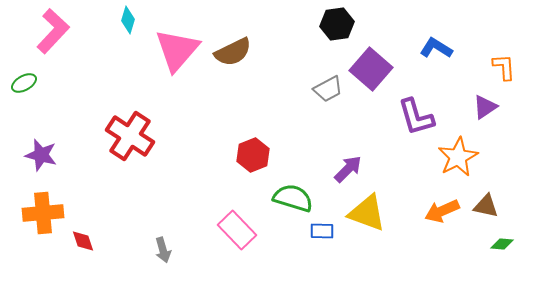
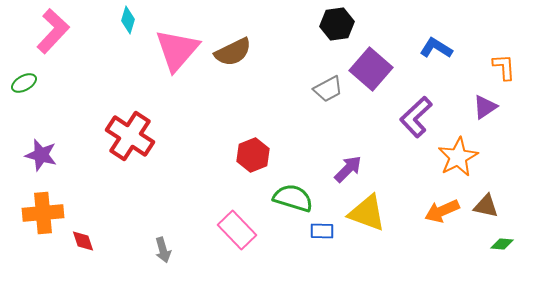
purple L-shape: rotated 63 degrees clockwise
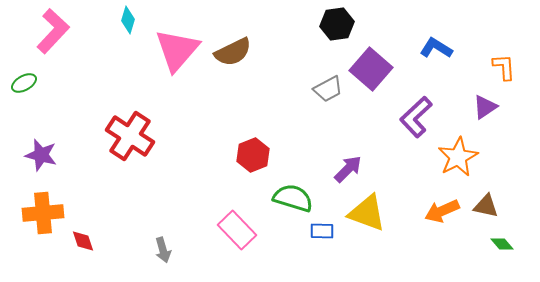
green diamond: rotated 45 degrees clockwise
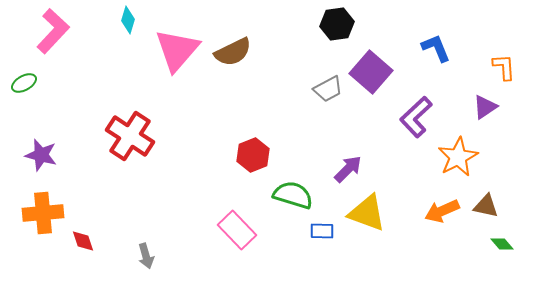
blue L-shape: rotated 36 degrees clockwise
purple square: moved 3 px down
green semicircle: moved 3 px up
gray arrow: moved 17 px left, 6 px down
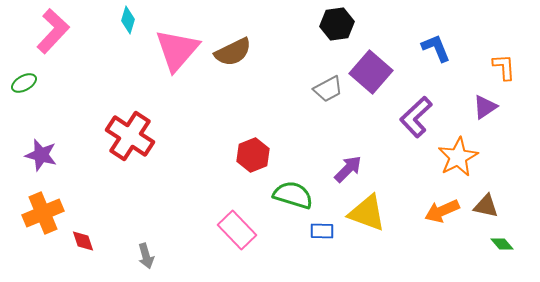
orange cross: rotated 18 degrees counterclockwise
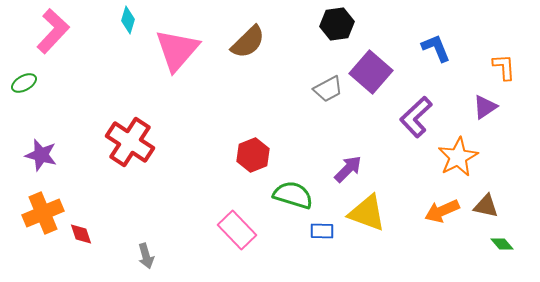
brown semicircle: moved 15 px right, 10 px up; rotated 18 degrees counterclockwise
red cross: moved 6 px down
red diamond: moved 2 px left, 7 px up
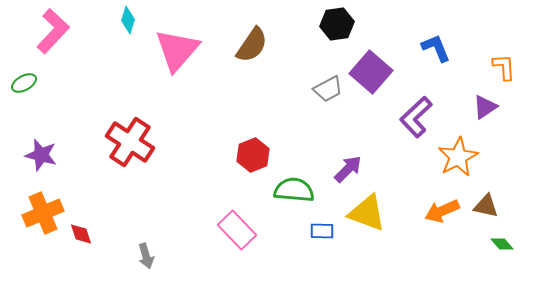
brown semicircle: moved 4 px right, 3 px down; rotated 12 degrees counterclockwise
green semicircle: moved 1 px right, 5 px up; rotated 12 degrees counterclockwise
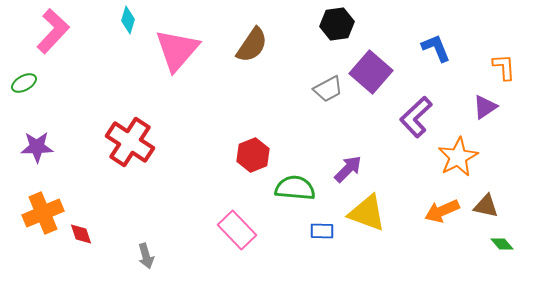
purple star: moved 4 px left, 8 px up; rotated 16 degrees counterclockwise
green semicircle: moved 1 px right, 2 px up
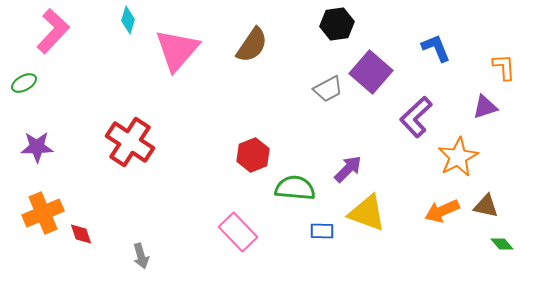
purple triangle: rotated 16 degrees clockwise
pink rectangle: moved 1 px right, 2 px down
gray arrow: moved 5 px left
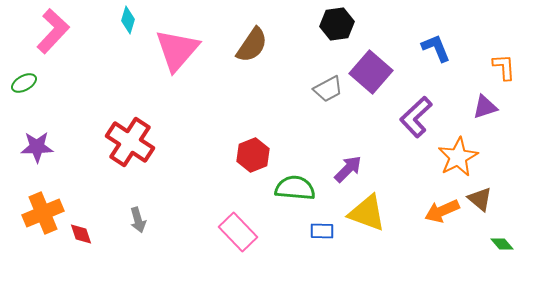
brown triangle: moved 6 px left, 7 px up; rotated 28 degrees clockwise
gray arrow: moved 3 px left, 36 px up
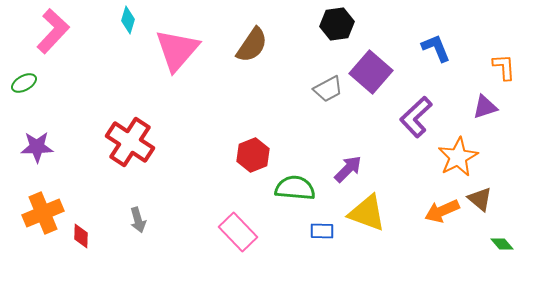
red diamond: moved 2 px down; rotated 20 degrees clockwise
